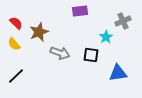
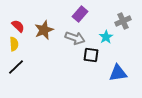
purple rectangle: moved 3 px down; rotated 42 degrees counterclockwise
red semicircle: moved 2 px right, 3 px down
brown star: moved 5 px right, 2 px up
yellow semicircle: rotated 144 degrees counterclockwise
gray arrow: moved 15 px right, 15 px up
black line: moved 9 px up
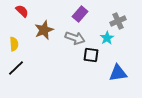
gray cross: moved 5 px left
red semicircle: moved 4 px right, 15 px up
cyan star: moved 1 px right, 1 px down
black line: moved 1 px down
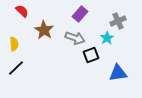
brown star: rotated 18 degrees counterclockwise
black square: rotated 28 degrees counterclockwise
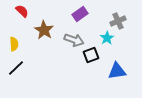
purple rectangle: rotated 14 degrees clockwise
gray arrow: moved 1 px left, 2 px down
blue triangle: moved 1 px left, 2 px up
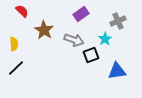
purple rectangle: moved 1 px right
cyan star: moved 2 px left, 1 px down
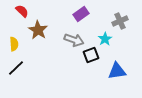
gray cross: moved 2 px right
brown star: moved 6 px left
